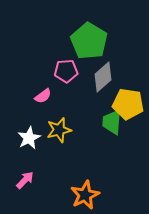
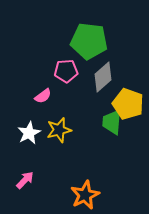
green pentagon: rotated 24 degrees counterclockwise
yellow pentagon: rotated 12 degrees clockwise
white star: moved 5 px up
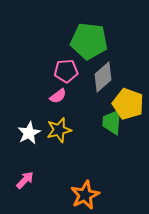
pink semicircle: moved 15 px right
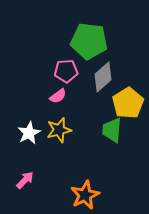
yellow pentagon: moved 1 px up; rotated 20 degrees clockwise
green trapezoid: moved 8 px down
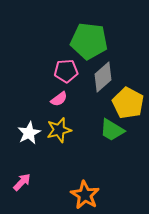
pink semicircle: moved 1 px right, 3 px down
yellow pentagon: rotated 12 degrees counterclockwise
green trapezoid: rotated 64 degrees counterclockwise
pink arrow: moved 3 px left, 2 px down
orange star: rotated 16 degrees counterclockwise
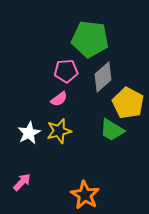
green pentagon: moved 1 px right, 2 px up
yellow star: moved 1 px down
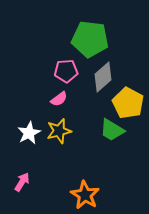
pink arrow: rotated 12 degrees counterclockwise
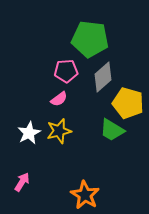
yellow pentagon: rotated 12 degrees counterclockwise
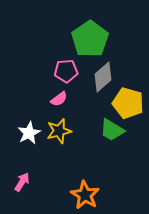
green pentagon: rotated 30 degrees clockwise
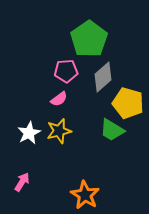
green pentagon: moved 1 px left
